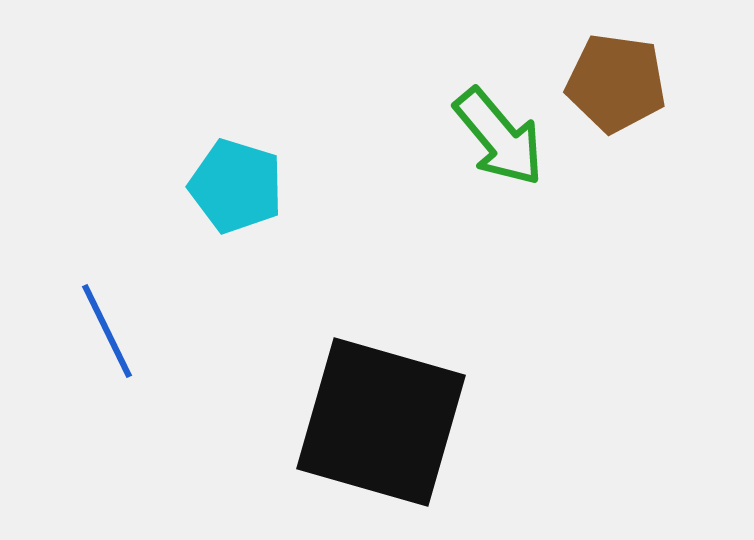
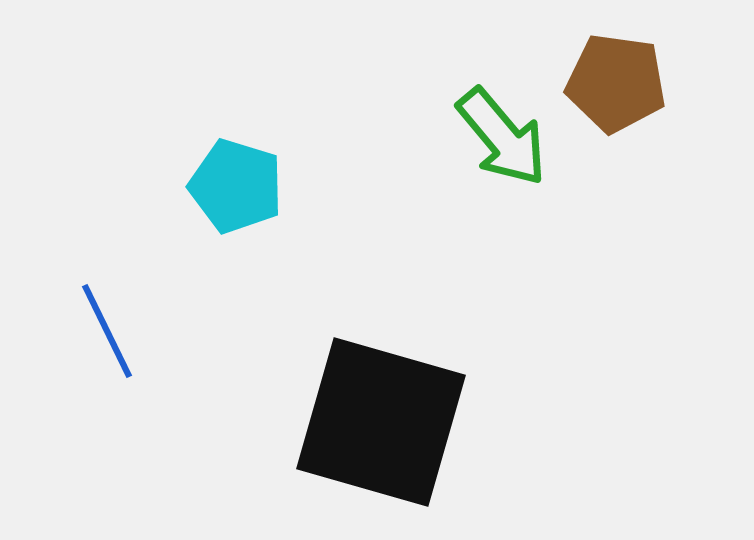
green arrow: moved 3 px right
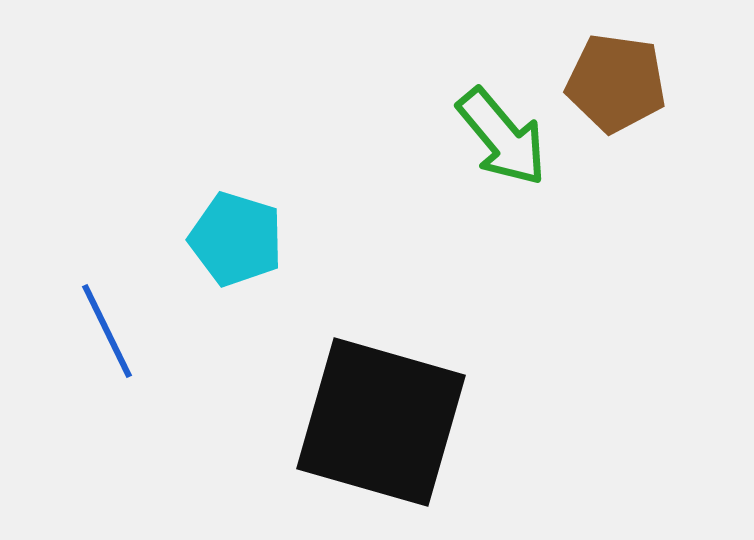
cyan pentagon: moved 53 px down
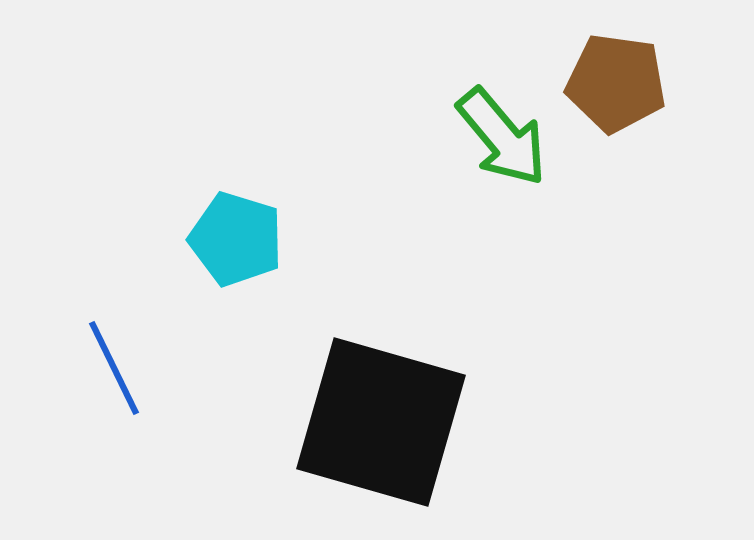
blue line: moved 7 px right, 37 px down
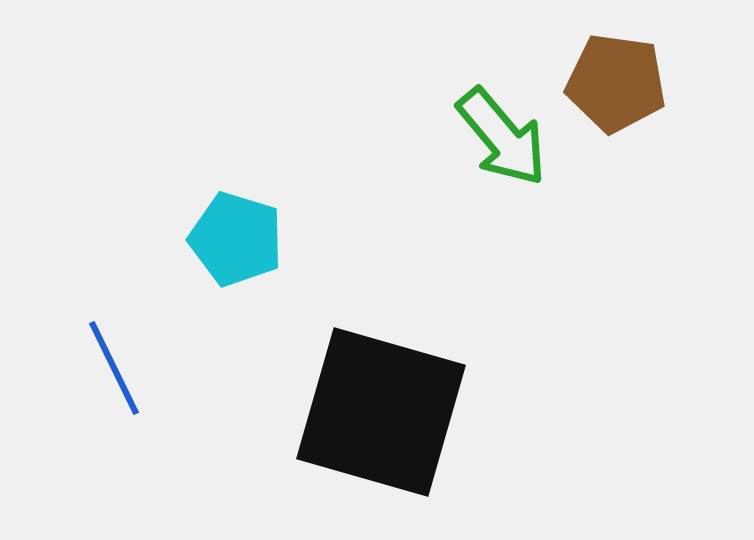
black square: moved 10 px up
